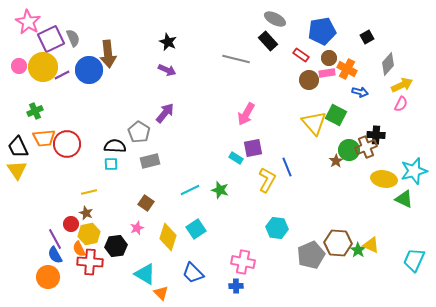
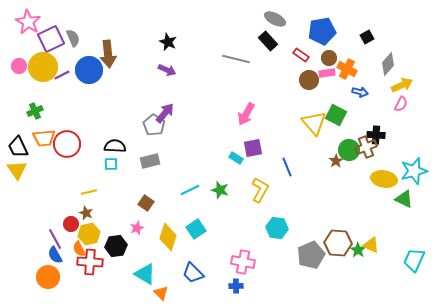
gray pentagon at (139, 132): moved 15 px right, 7 px up
yellow L-shape at (267, 180): moved 7 px left, 10 px down
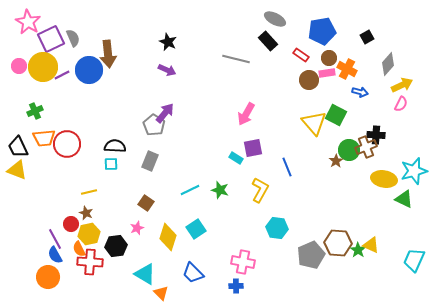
gray rectangle at (150, 161): rotated 54 degrees counterclockwise
yellow triangle at (17, 170): rotated 35 degrees counterclockwise
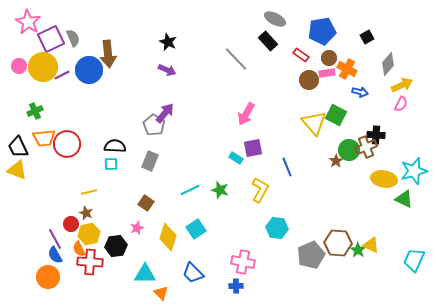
gray line at (236, 59): rotated 32 degrees clockwise
cyan triangle at (145, 274): rotated 30 degrees counterclockwise
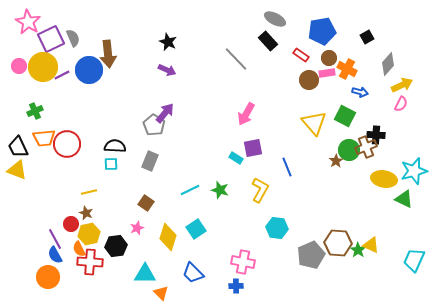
green square at (336, 115): moved 9 px right, 1 px down
